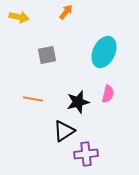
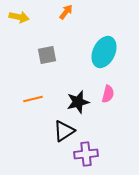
orange line: rotated 24 degrees counterclockwise
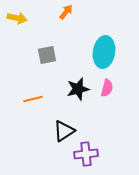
yellow arrow: moved 2 px left, 1 px down
cyan ellipse: rotated 16 degrees counterclockwise
pink semicircle: moved 1 px left, 6 px up
black star: moved 13 px up
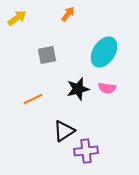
orange arrow: moved 2 px right, 2 px down
yellow arrow: rotated 48 degrees counterclockwise
cyan ellipse: rotated 24 degrees clockwise
pink semicircle: rotated 84 degrees clockwise
orange line: rotated 12 degrees counterclockwise
purple cross: moved 3 px up
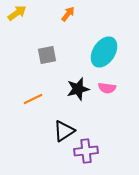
yellow arrow: moved 5 px up
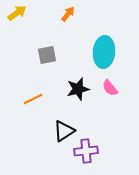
cyan ellipse: rotated 28 degrees counterclockwise
pink semicircle: moved 3 px right; rotated 42 degrees clockwise
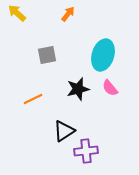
yellow arrow: rotated 102 degrees counterclockwise
cyan ellipse: moved 1 px left, 3 px down; rotated 12 degrees clockwise
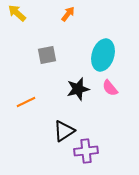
orange line: moved 7 px left, 3 px down
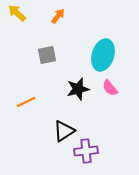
orange arrow: moved 10 px left, 2 px down
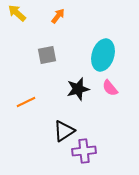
purple cross: moved 2 px left
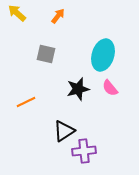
gray square: moved 1 px left, 1 px up; rotated 24 degrees clockwise
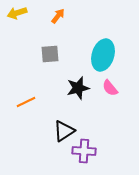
yellow arrow: rotated 60 degrees counterclockwise
gray square: moved 4 px right; rotated 18 degrees counterclockwise
black star: moved 1 px up
purple cross: rotated 10 degrees clockwise
